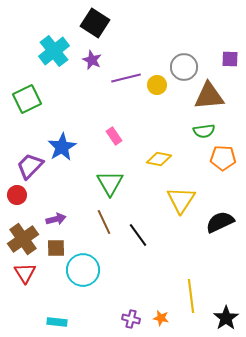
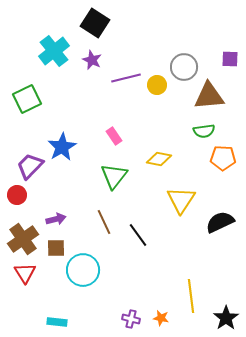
green triangle: moved 4 px right, 7 px up; rotated 8 degrees clockwise
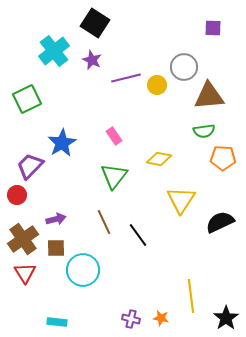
purple square: moved 17 px left, 31 px up
blue star: moved 4 px up
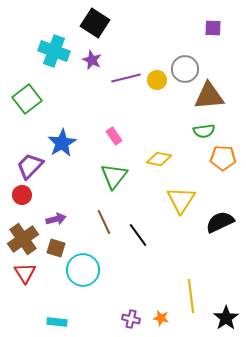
cyan cross: rotated 32 degrees counterclockwise
gray circle: moved 1 px right, 2 px down
yellow circle: moved 5 px up
green square: rotated 12 degrees counterclockwise
red circle: moved 5 px right
brown square: rotated 18 degrees clockwise
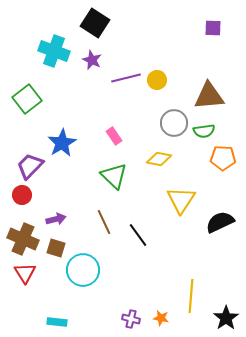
gray circle: moved 11 px left, 54 px down
green triangle: rotated 24 degrees counterclockwise
brown cross: rotated 32 degrees counterclockwise
yellow line: rotated 12 degrees clockwise
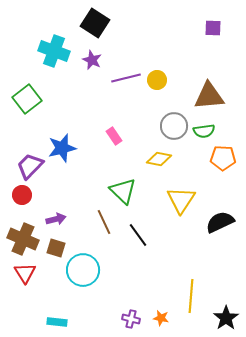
gray circle: moved 3 px down
blue star: moved 5 px down; rotated 16 degrees clockwise
green triangle: moved 9 px right, 15 px down
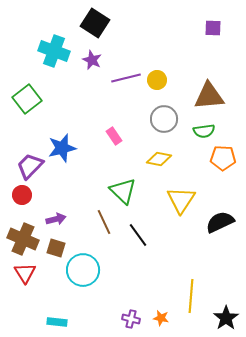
gray circle: moved 10 px left, 7 px up
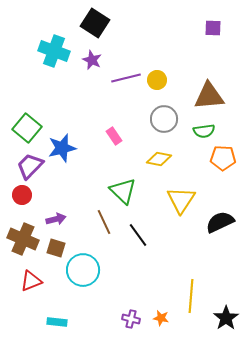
green square: moved 29 px down; rotated 12 degrees counterclockwise
red triangle: moved 6 px right, 8 px down; rotated 40 degrees clockwise
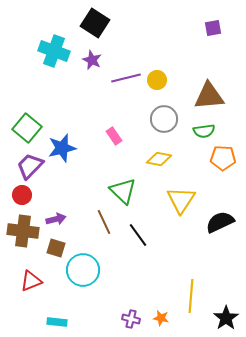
purple square: rotated 12 degrees counterclockwise
brown cross: moved 8 px up; rotated 16 degrees counterclockwise
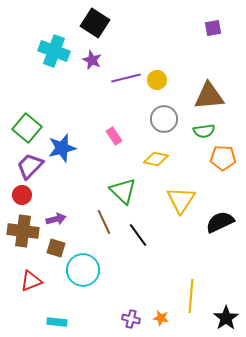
yellow diamond: moved 3 px left
